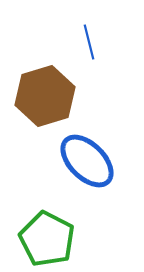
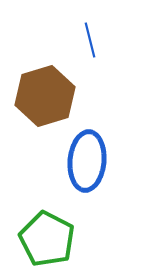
blue line: moved 1 px right, 2 px up
blue ellipse: rotated 50 degrees clockwise
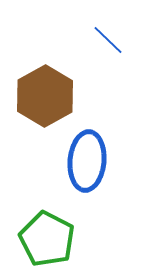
blue line: moved 18 px right; rotated 32 degrees counterclockwise
brown hexagon: rotated 12 degrees counterclockwise
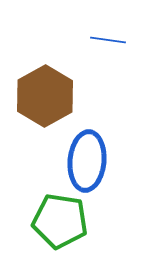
blue line: rotated 36 degrees counterclockwise
green pentagon: moved 13 px right, 18 px up; rotated 18 degrees counterclockwise
